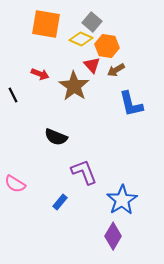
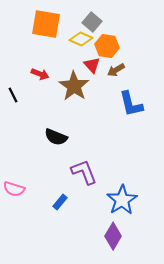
pink semicircle: moved 1 px left, 5 px down; rotated 15 degrees counterclockwise
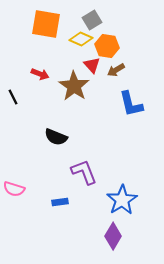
gray square: moved 2 px up; rotated 18 degrees clockwise
black line: moved 2 px down
blue rectangle: rotated 42 degrees clockwise
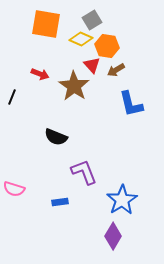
black line: moved 1 px left; rotated 49 degrees clockwise
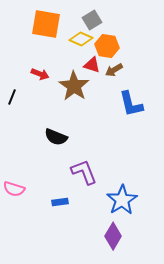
red triangle: rotated 30 degrees counterclockwise
brown arrow: moved 2 px left
